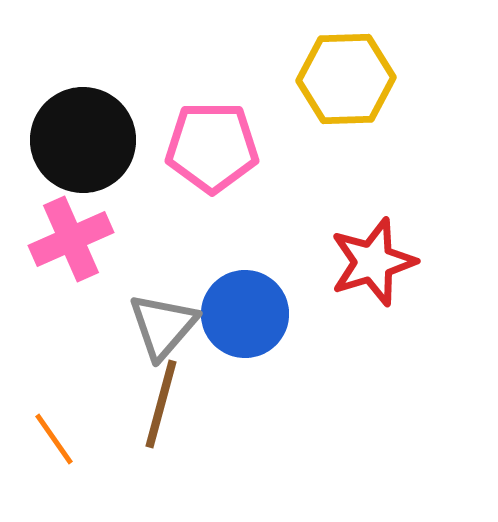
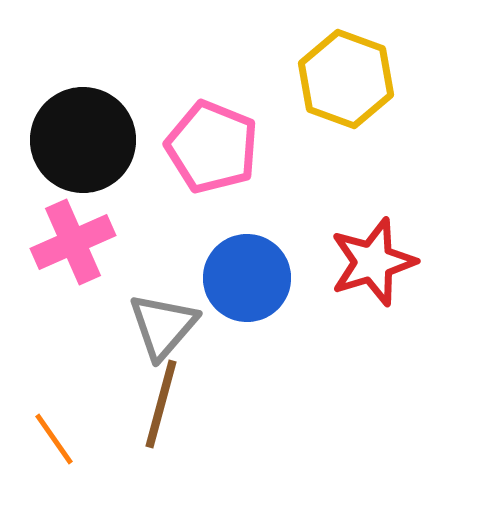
yellow hexagon: rotated 22 degrees clockwise
pink pentagon: rotated 22 degrees clockwise
pink cross: moved 2 px right, 3 px down
blue circle: moved 2 px right, 36 px up
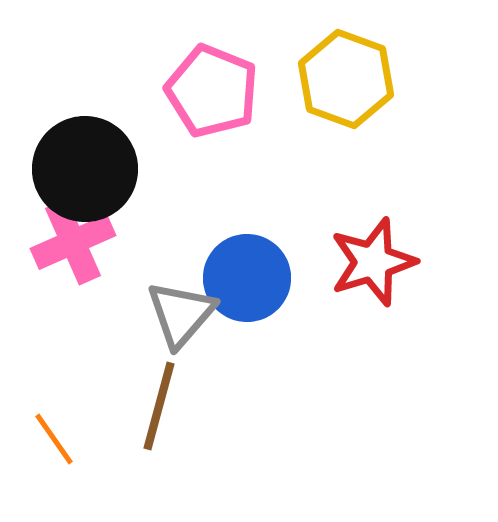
black circle: moved 2 px right, 29 px down
pink pentagon: moved 56 px up
gray triangle: moved 18 px right, 12 px up
brown line: moved 2 px left, 2 px down
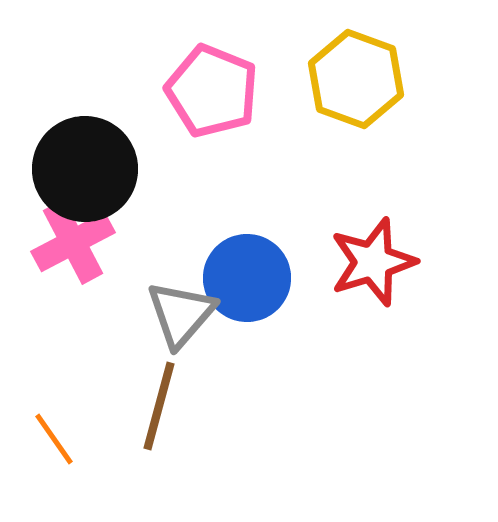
yellow hexagon: moved 10 px right
pink cross: rotated 4 degrees counterclockwise
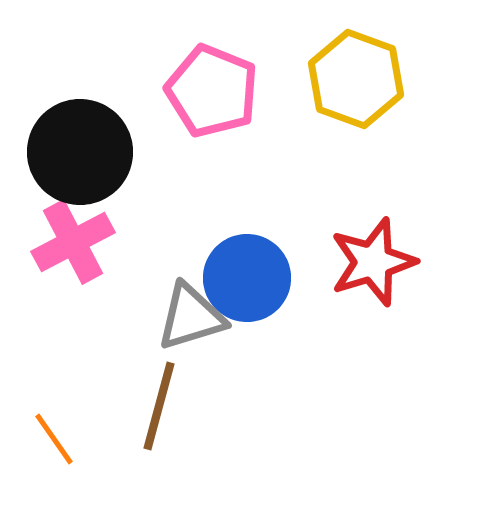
black circle: moved 5 px left, 17 px up
gray triangle: moved 10 px right, 3 px down; rotated 32 degrees clockwise
